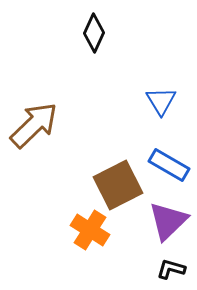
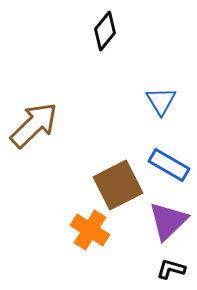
black diamond: moved 11 px right, 2 px up; rotated 15 degrees clockwise
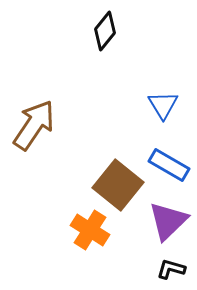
blue triangle: moved 2 px right, 4 px down
brown arrow: rotated 12 degrees counterclockwise
brown square: rotated 24 degrees counterclockwise
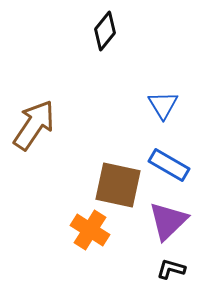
brown square: rotated 27 degrees counterclockwise
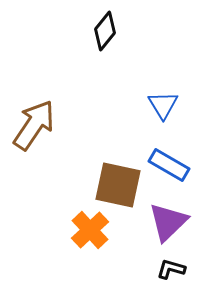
purple triangle: moved 1 px down
orange cross: rotated 15 degrees clockwise
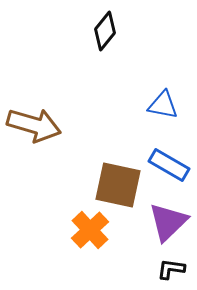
blue triangle: rotated 48 degrees counterclockwise
brown arrow: rotated 72 degrees clockwise
black L-shape: rotated 8 degrees counterclockwise
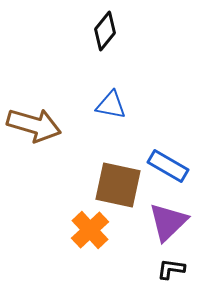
blue triangle: moved 52 px left
blue rectangle: moved 1 px left, 1 px down
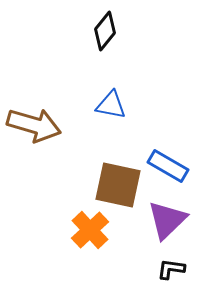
purple triangle: moved 1 px left, 2 px up
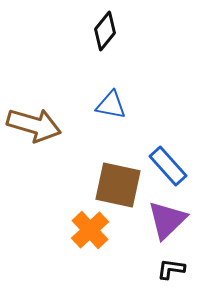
blue rectangle: rotated 18 degrees clockwise
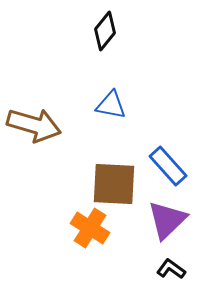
brown square: moved 4 px left, 1 px up; rotated 9 degrees counterclockwise
orange cross: moved 2 px up; rotated 15 degrees counterclockwise
black L-shape: rotated 28 degrees clockwise
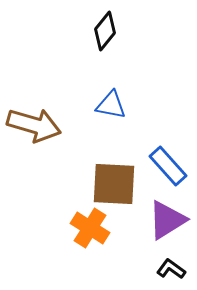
purple triangle: rotated 12 degrees clockwise
